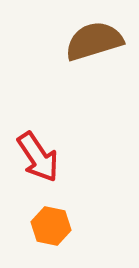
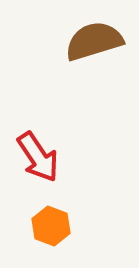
orange hexagon: rotated 9 degrees clockwise
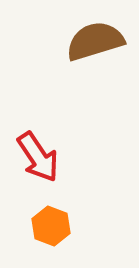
brown semicircle: moved 1 px right
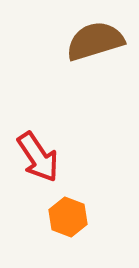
orange hexagon: moved 17 px right, 9 px up
